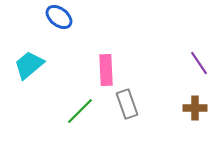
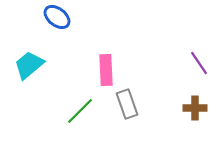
blue ellipse: moved 2 px left
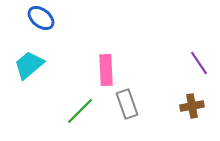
blue ellipse: moved 16 px left, 1 px down
brown cross: moved 3 px left, 2 px up; rotated 10 degrees counterclockwise
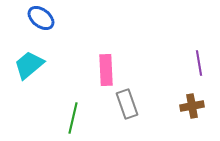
purple line: rotated 25 degrees clockwise
green line: moved 7 px left, 7 px down; rotated 32 degrees counterclockwise
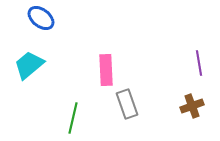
brown cross: rotated 10 degrees counterclockwise
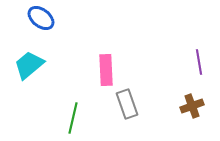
purple line: moved 1 px up
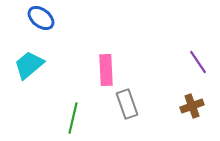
purple line: moved 1 px left; rotated 25 degrees counterclockwise
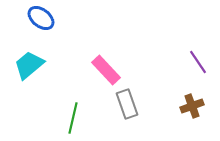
pink rectangle: rotated 40 degrees counterclockwise
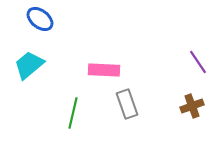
blue ellipse: moved 1 px left, 1 px down
pink rectangle: moved 2 px left; rotated 44 degrees counterclockwise
green line: moved 5 px up
